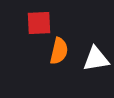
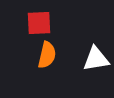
orange semicircle: moved 12 px left, 4 px down
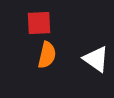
white triangle: rotated 44 degrees clockwise
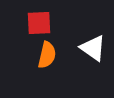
white triangle: moved 3 px left, 11 px up
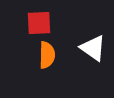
orange semicircle: rotated 12 degrees counterclockwise
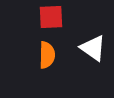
red square: moved 12 px right, 6 px up
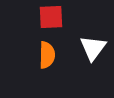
white triangle: rotated 32 degrees clockwise
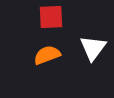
orange semicircle: rotated 112 degrees counterclockwise
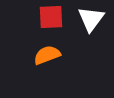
white triangle: moved 2 px left, 29 px up
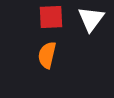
orange semicircle: rotated 56 degrees counterclockwise
